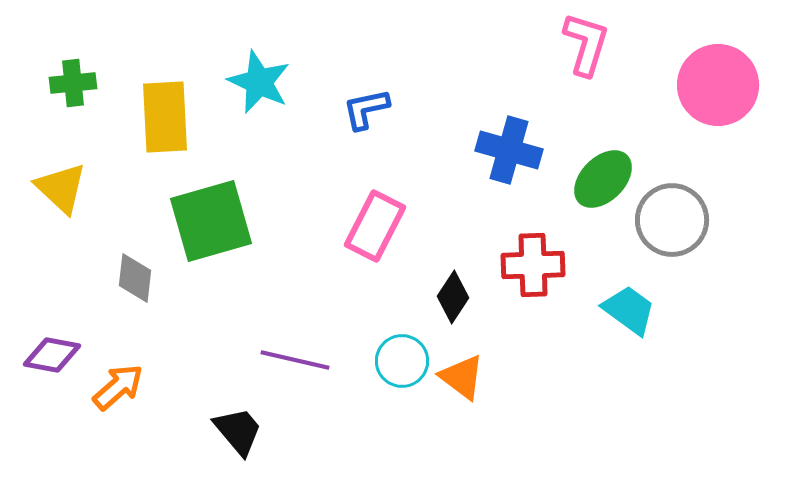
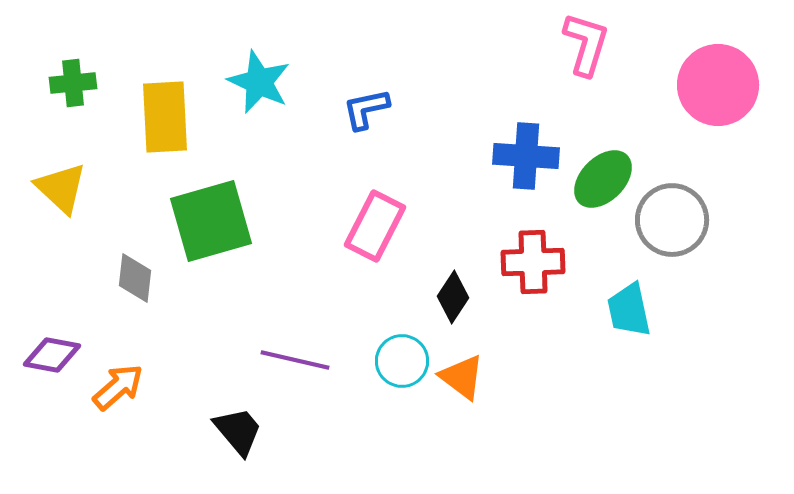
blue cross: moved 17 px right, 6 px down; rotated 12 degrees counterclockwise
red cross: moved 3 px up
cyan trapezoid: rotated 138 degrees counterclockwise
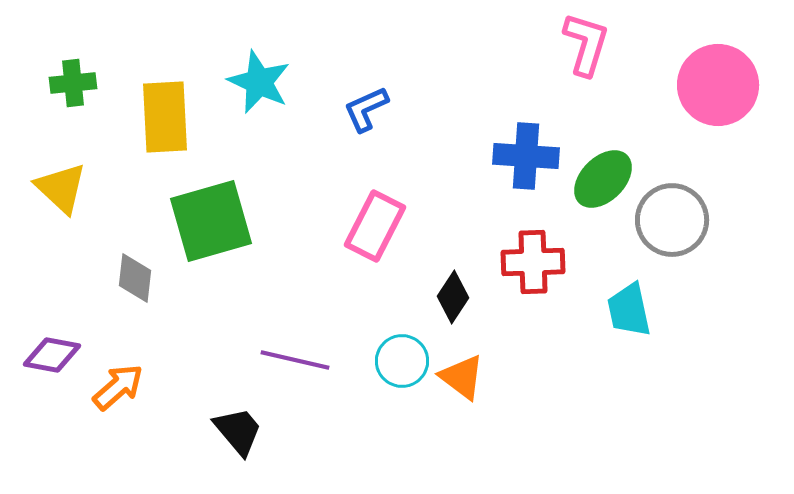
blue L-shape: rotated 12 degrees counterclockwise
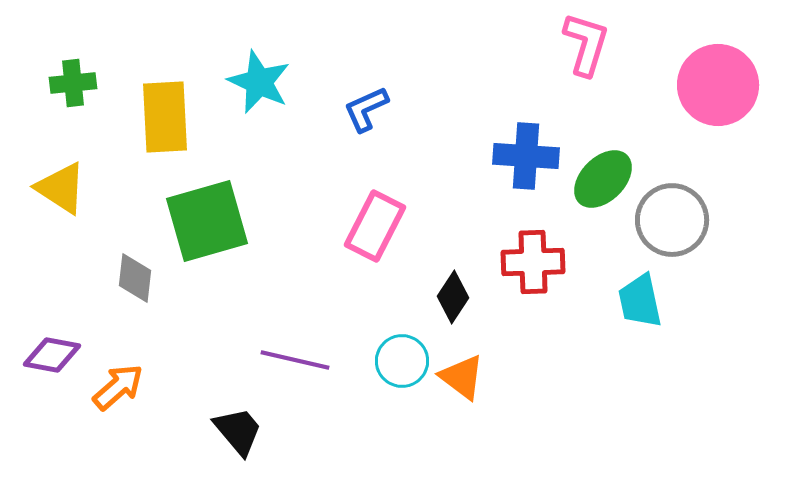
yellow triangle: rotated 10 degrees counterclockwise
green square: moved 4 px left
cyan trapezoid: moved 11 px right, 9 px up
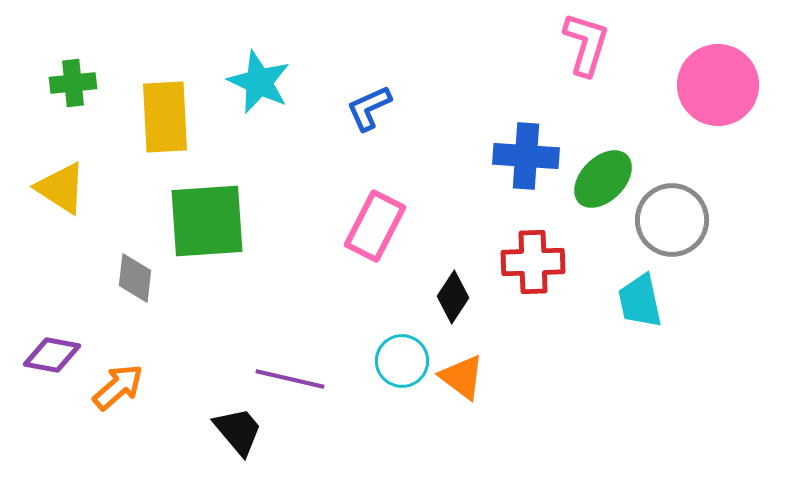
blue L-shape: moved 3 px right, 1 px up
green square: rotated 12 degrees clockwise
purple line: moved 5 px left, 19 px down
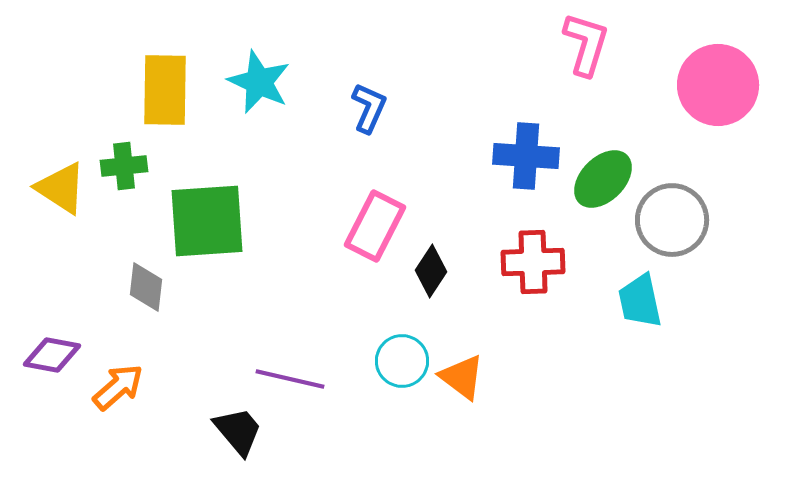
green cross: moved 51 px right, 83 px down
blue L-shape: rotated 138 degrees clockwise
yellow rectangle: moved 27 px up; rotated 4 degrees clockwise
gray diamond: moved 11 px right, 9 px down
black diamond: moved 22 px left, 26 px up
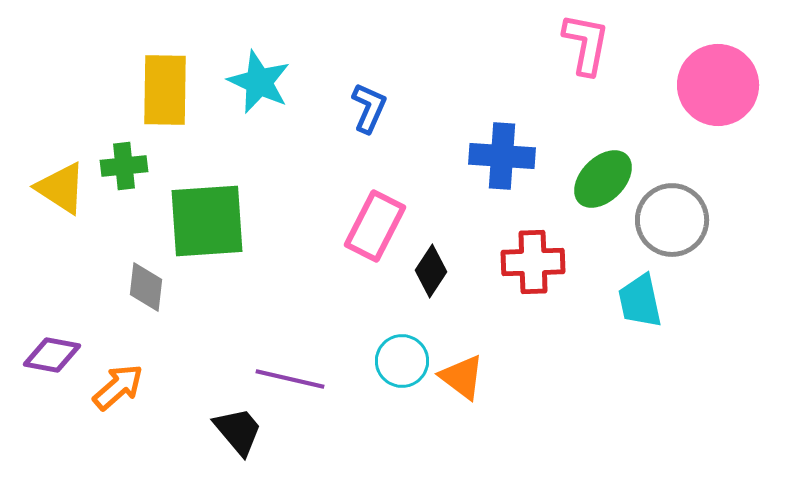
pink L-shape: rotated 6 degrees counterclockwise
blue cross: moved 24 px left
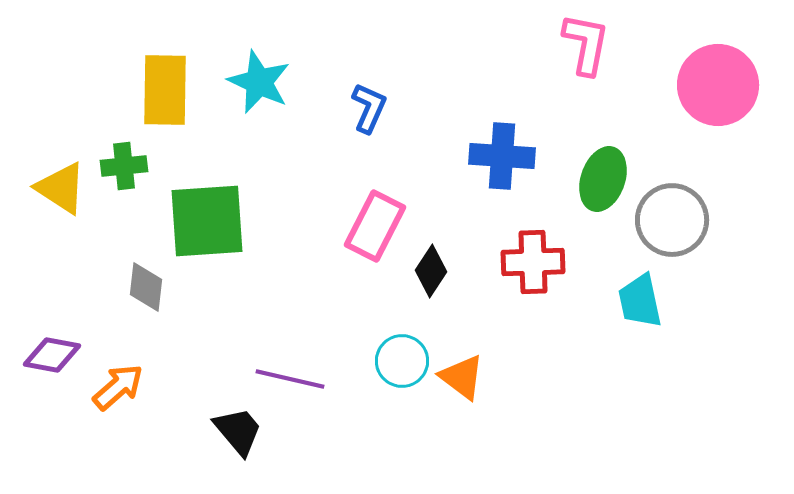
green ellipse: rotated 26 degrees counterclockwise
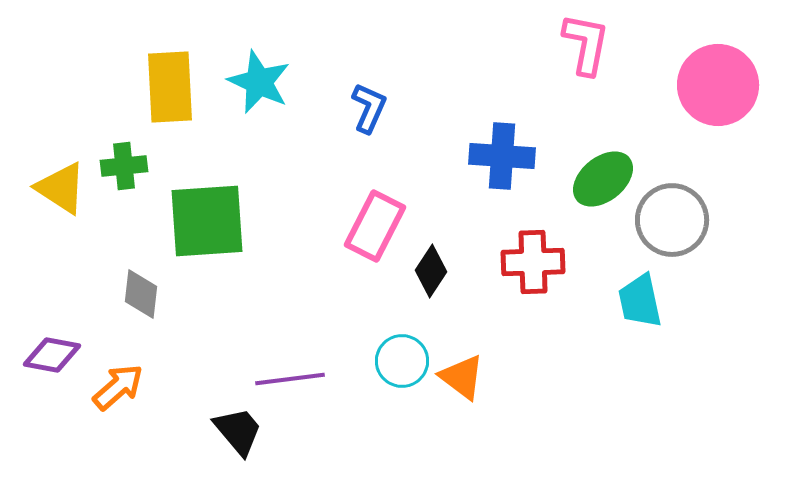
yellow rectangle: moved 5 px right, 3 px up; rotated 4 degrees counterclockwise
green ellipse: rotated 32 degrees clockwise
gray diamond: moved 5 px left, 7 px down
purple line: rotated 20 degrees counterclockwise
